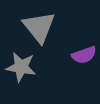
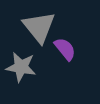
purple semicircle: moved 19 px left, 6 px up; rotated 110 degrees counterclockwise
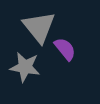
gray star: moved 4 px right
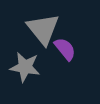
gray triangle: moved 4 px right, 2 px down
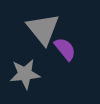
gray star: moved 7 px down; rotated 16 degrees counterclockwise
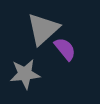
gray triangle: rotated 27 degrees clockwise
